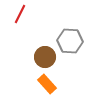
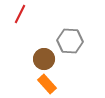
brown circle: moved 1 px left, 2 px down
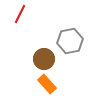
gray hexagon: rotated 15 degrees counterclockwise
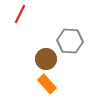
gray hexagon: rotated 15 degrees clockwise
brown circle: moved 2 px right
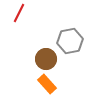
red line: moved 1 px left, 1 px up
gray hexagon: rotated 15 degrees counterclockwise
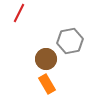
orange rectangle: rotated 12 degrees clockwise
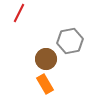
orange rectangle: moved 2 px left
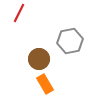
brown circle: moved 7 px left
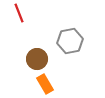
red line: rotated 48 degrees counterclockwise
brown circle: moved 2 px left
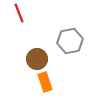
orange rectangle: moved 2 px up; rotated 12 degrees clockwise
